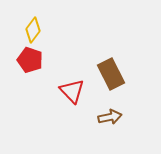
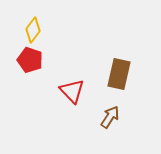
brown rectangle: moved 8 px right; rotated 40 degrees clockwise
brown arrow: rotated 45 degrees counterclockwise
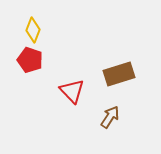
yellow diamond: rotated 15 degrees counterclockwise
brown rectangle: rotated 60 degrees clockwise
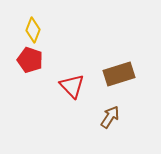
red triangle: moved 5 px up
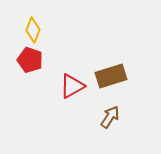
brown rectangle: moved 8 px left, 2 px down
red triangle: rotated 44 degrees clockwise
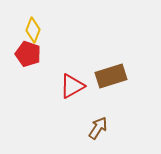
red pentagon: moved 2 px left, 6 px up
brown arrow: moved 12 px left, 11 px down
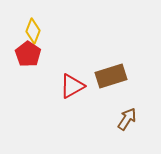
yellow diamond: moved 1 px down
red pentagon: rotated 15 degrees clockwise
brown arrow: moved 29 px right, 9 px up
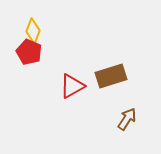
red pentagon: moved 1 px right, 2 px up; rotated 10 degrees counterclockwise
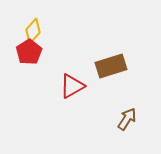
yellow diamond: rotated 20 degrees clockwise
red pentagon: rotated 15 degrees clockwise
brown rectangle: moved 10 px up
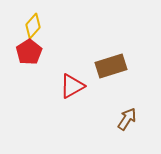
yellow diamond: moved 5 px up
